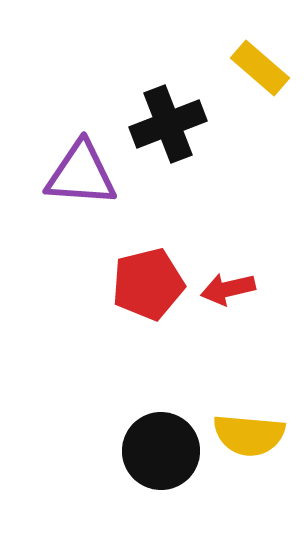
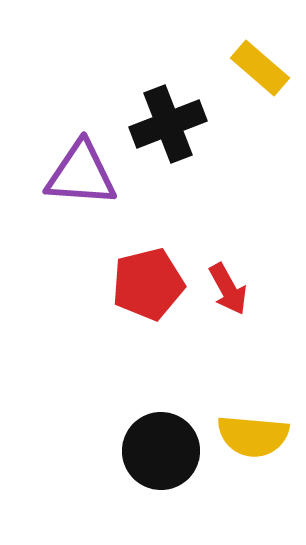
red arrow: rotated 106 degrees counterclockwise
yellow semicircle: moved 4 px right, 1 px down
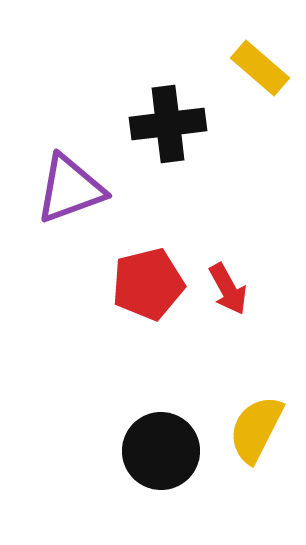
black cross: rotated 14 degrees clockwise
purple triangle: moved 11 px left, 15 px down; rotated 24 degrees counterclockwise
yellow semicircle: moved 3 px right, 7 px up; rotated 112 degrees clockwise
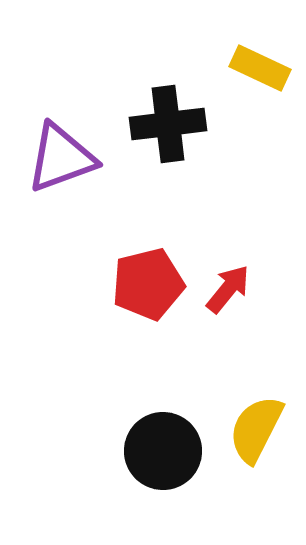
yellow rectangle: rotated 16 degrees counterclockwise
purple triangle: moved 9 px left, 31 px up
red arrow: rotated 112 degrees counterclockwise
black circle: moved 2 px right
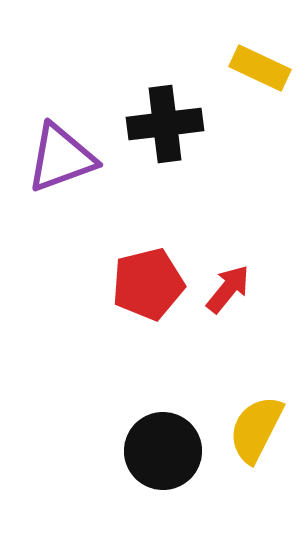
black cross: moved 3 px left
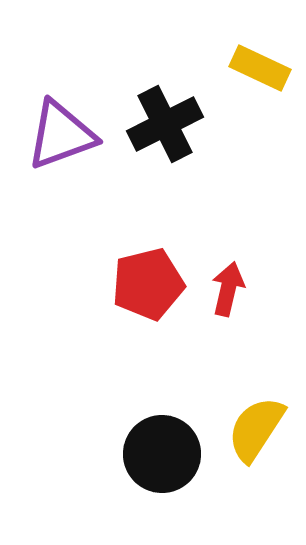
black cross: rotated 20 degrees counterclockwise
purple triangle: moved 23 px up
red arrow: rotated 26 degrees counterclockwise
yellow semicircle: rotated 6 degrees clockwise
black circle: moved 1 px left, 3 px down
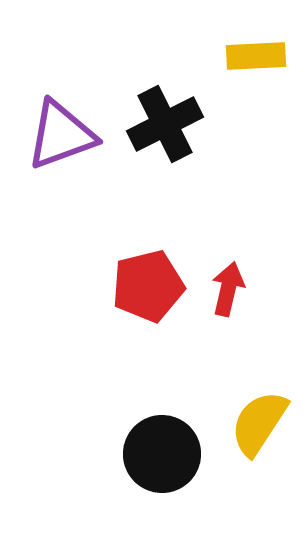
yellow rectangle: moved 4 px left, 12 px up; rotated 28 degrees counterclockwise
red pentagon: moved 2 px down
yellow semicircle: moved 3 px right, 6 px up
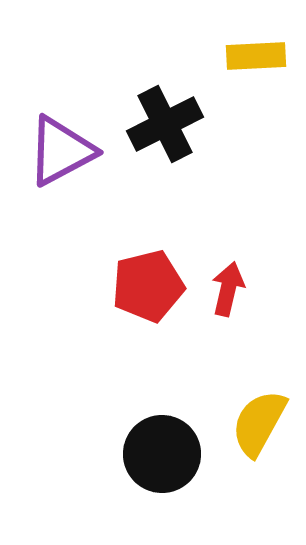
purple triangle: moved 16 px down; rotated 8 degrees counterclockwise
yellow semicircle: rotated 4 degrees counterclockwise
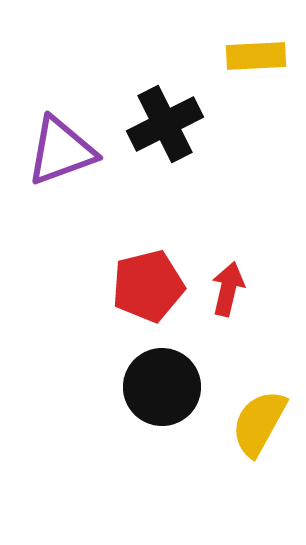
purple triangle: rotated 8 degrees clockwise
black circle: moved 67 px up
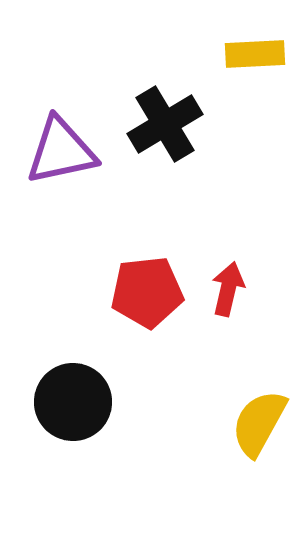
yellow rectangle: moved 1 px left, 2 px up
black cross: rotated 4 degrees counterclockwise
purple triangle: rotated 8 degrees clockwise
red pentagon: moved 1 px left, 6 px down; rotated 8 degrees clockwise
black circle: moved 89 px left, 15 px down
